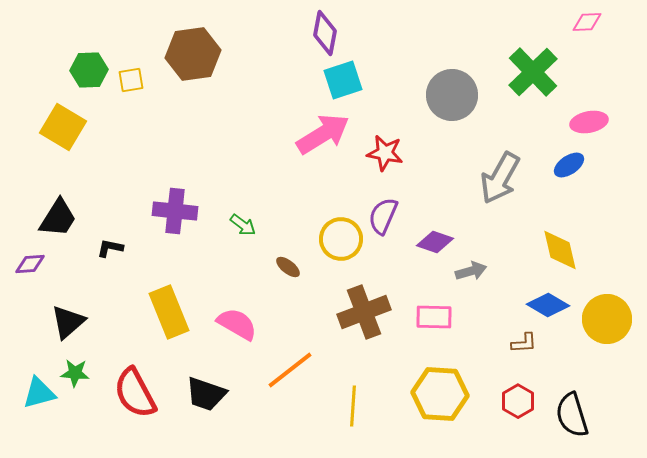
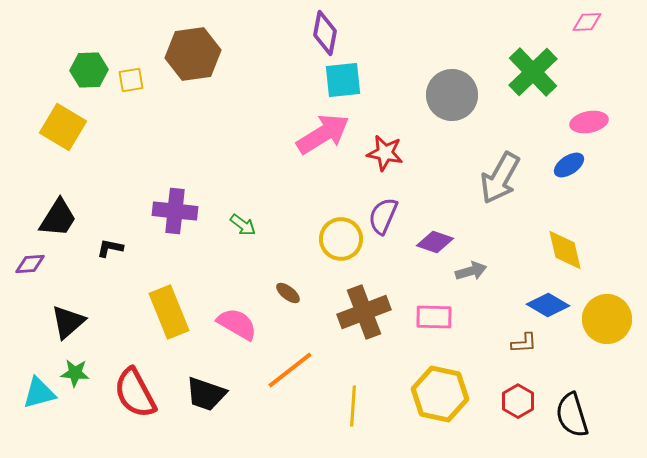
cyan square at (343, 80): rotated 12 degrees clockwise
yellow diamond at (560, 250): moved 5 px right
brown ellipse at (288, 267): moved 26 px down
yellow hexagon at (440, 394): rotated 8 degrees clockwise
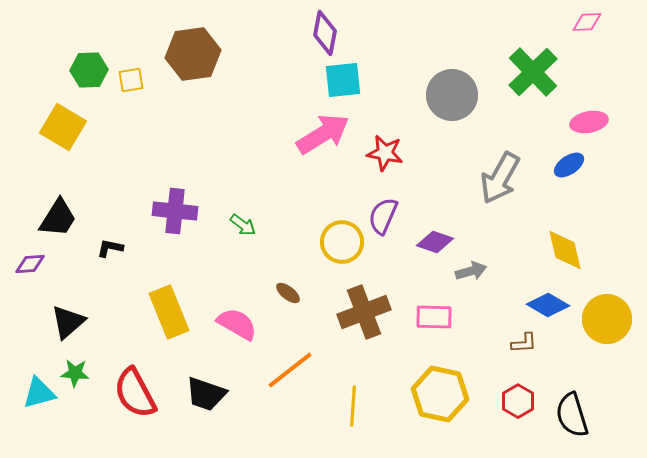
yellow circle at (341, 239): moved 1 px right, 3 px down
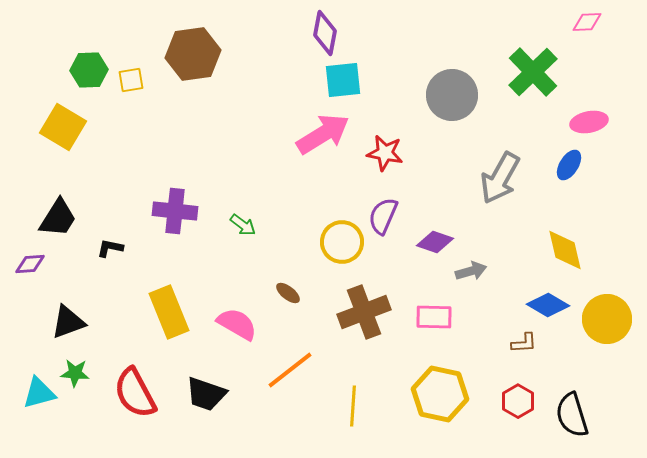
blue ellipse at (569, 165): rotated 24 degrees counterclockwise
black triangle at (68, 322): rotated 21 degrees clockwise
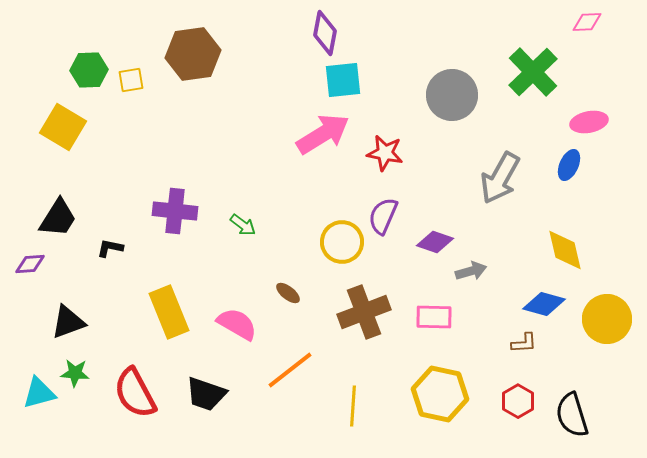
blue ellipse at (569, 165): rotated 8 degrees counterclockwise
blue diamond at (548, 305): moved 4 px left, 1 px up; rotated 15 degrees counterclockwise
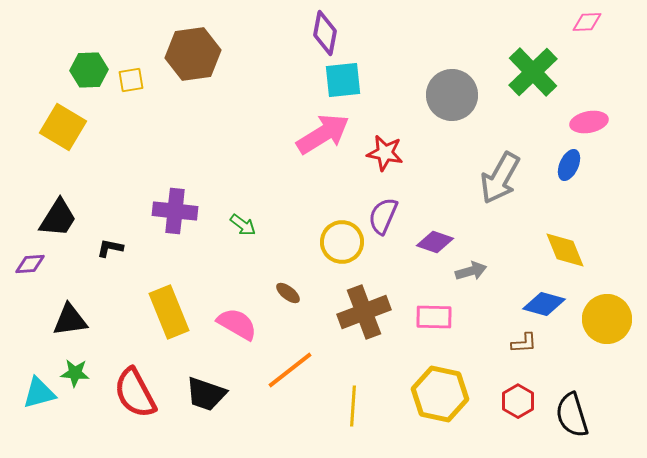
yellow diamond at (565, 250): rotated 9 degrees counterclockwise
black triangle at (68, 322): moved 2 px right, 2 px up; rotated 12 degrees clockwise
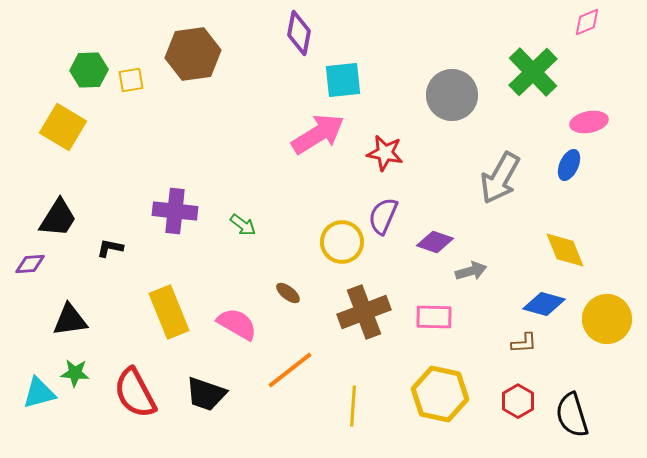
pink diamond at (587, 22): rotated 20 degrees counterclockwise
purple diamond at (325, 33): moved 26 px left
pink arrow at (323, 134): moved 5 px left
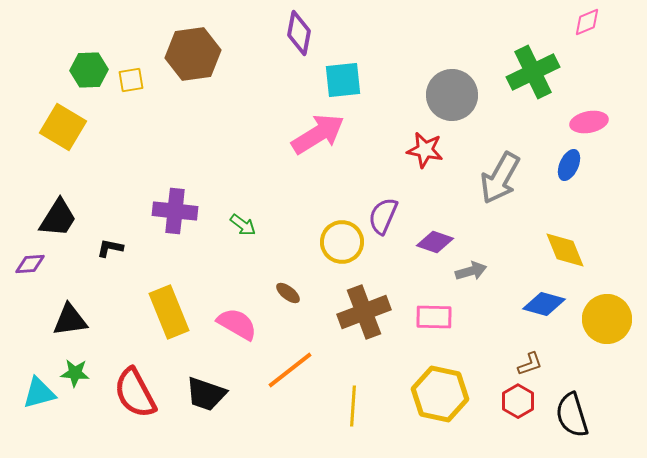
green cross at (533, 72): rotated 18 degrees clockwise
red star at (385, 153): moved 40 px right, 3 px up
brown L-shape at (524, 343): moved 6 px right, 21 px down; rotated 16 degrees counterclockwise
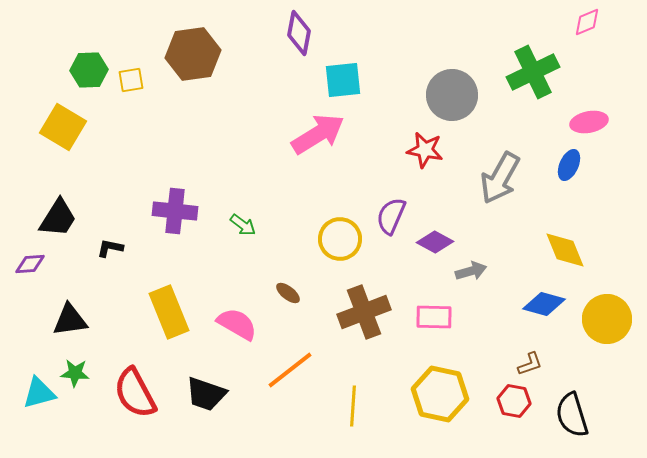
purple semicircle at (383, 216): moved 8 px right
yellow circle at (342, 242): moved 2 px left, 3 px up
purple diamond at (435, 242): rotated 9 degrees clockwise
red hexagon at (518, 401): moved 4 px left; rotated 20 degrees counterclockwise
